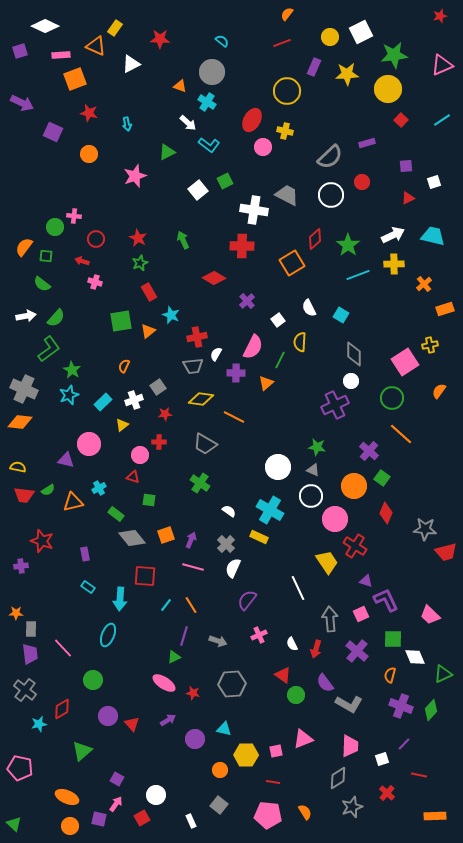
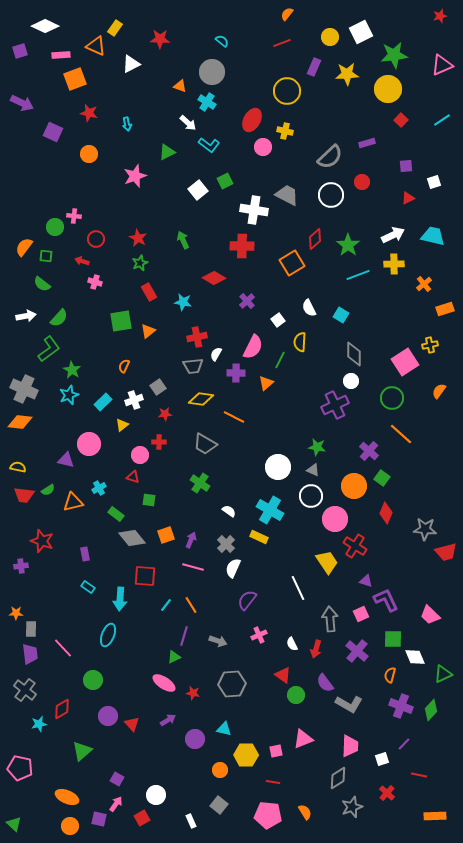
cyan star at (171, 315): moved 12 px right, 13 px up; rotated 12 degrees counterclockwise
green semicircle at (56, 318): moved 3 px right
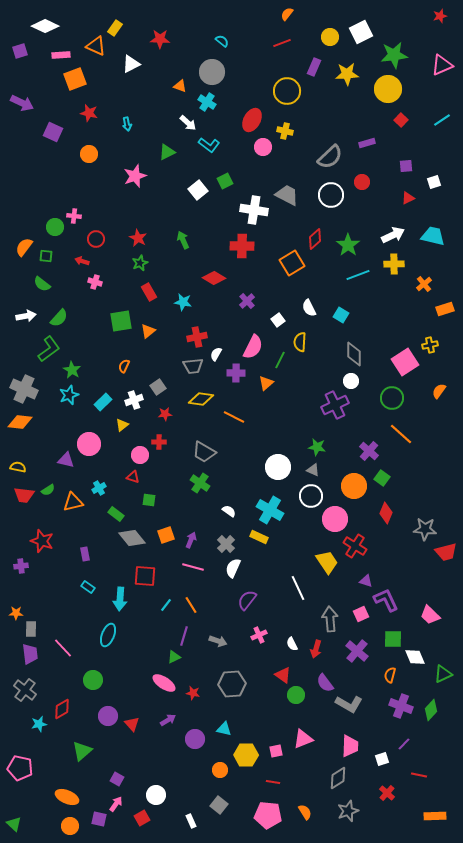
gray trapezoid at (205, 444): moved 1 px left, 8 px down
gray star at (352, 807): moved 4 px left, 4 px down
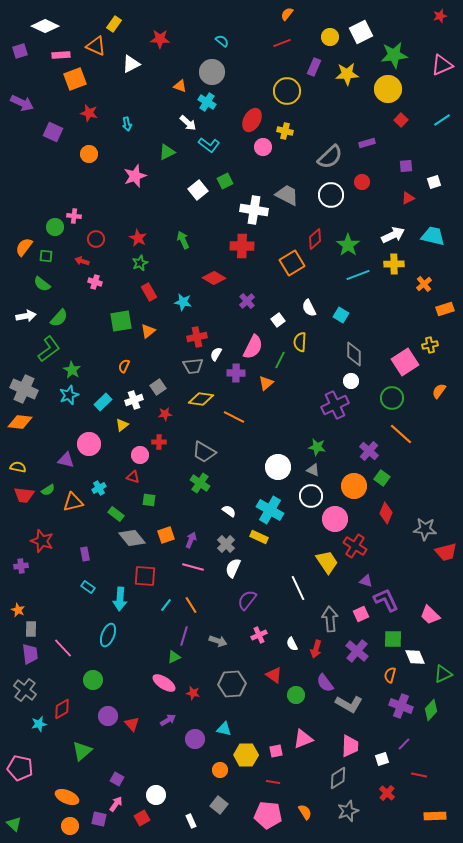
yellow rectangle at (115, 28): moved 1 px left, 4 px up
orange star at (16, 613): moved 2 px right, 3 px up; rotated 24 degrees clockwise
red triangle at (283, 675): moved 9 px left
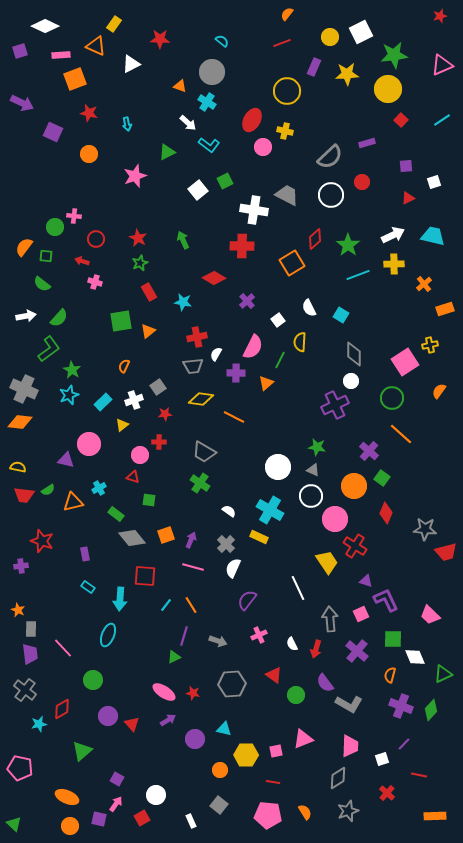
pink ellipse at (164, 683): moved 9 px down
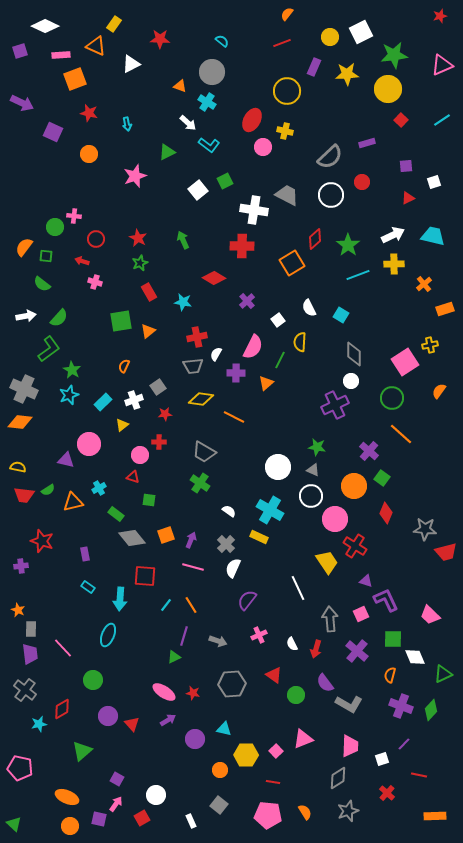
pink square at (276, 751): rotated 32 degrees counterclockwise
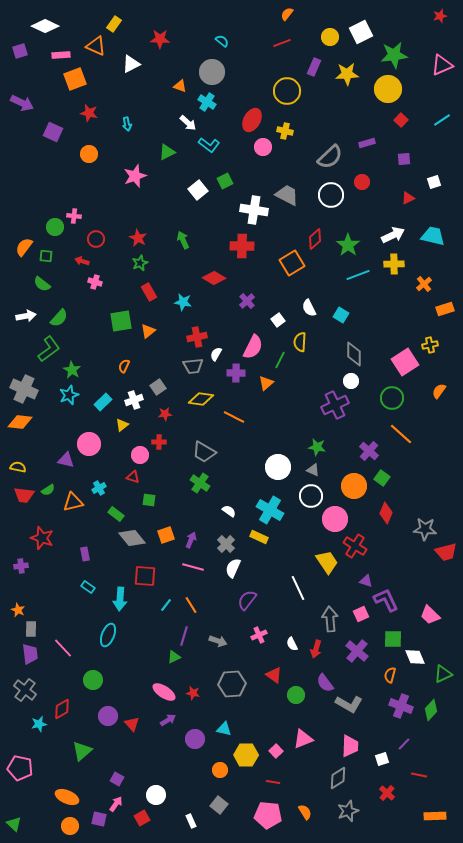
purple square at (406, 166): moved 2 px left, 7 px up
red star at (42, 541): moved 3 px up
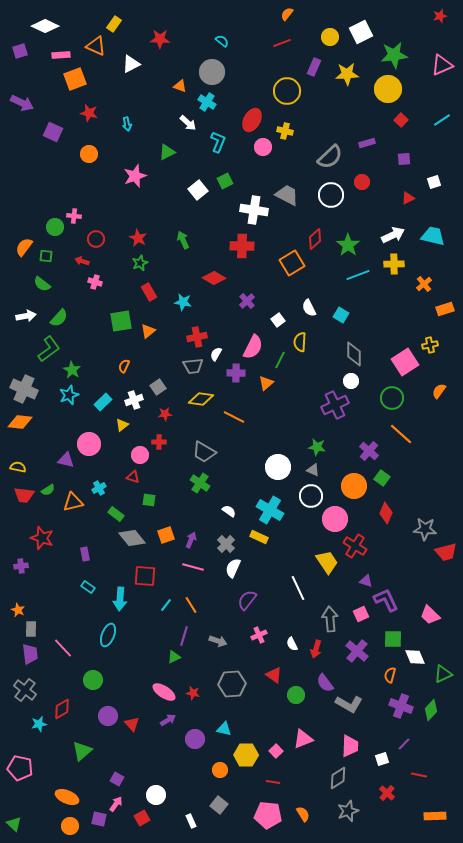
cyan L-shape at (209, 145): moved 9 px right, 3 px up; rotated 105 degrees counterclockwise
orange semicircle at (305, 812): moved 2 px left, 2 px down
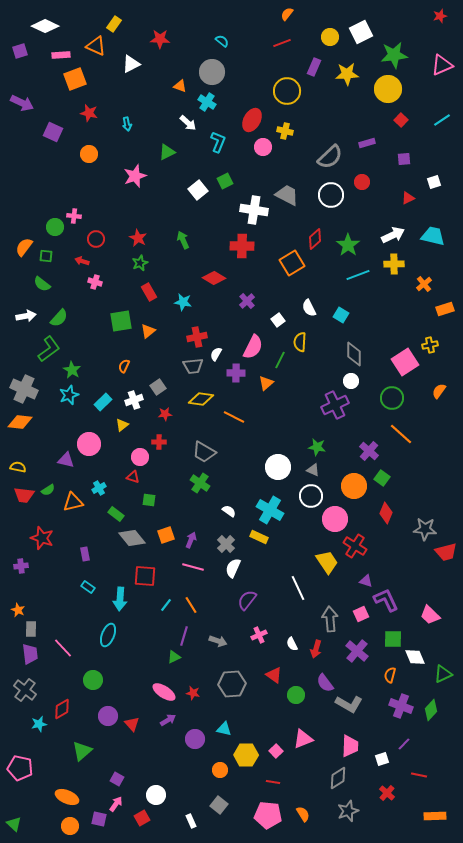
pink circle at (140, 455): moved 2 px down
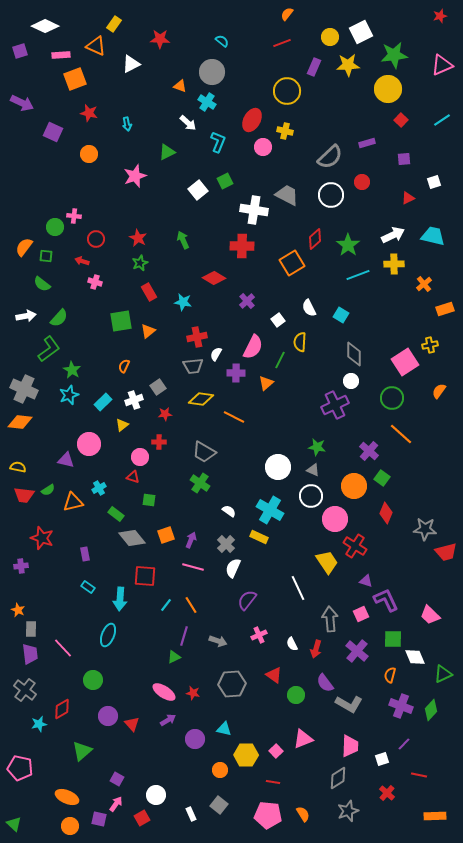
yellow star at (347, 74): moved 1 px right, 9 px up
white rectangle at (191, 821): moved 7 px up
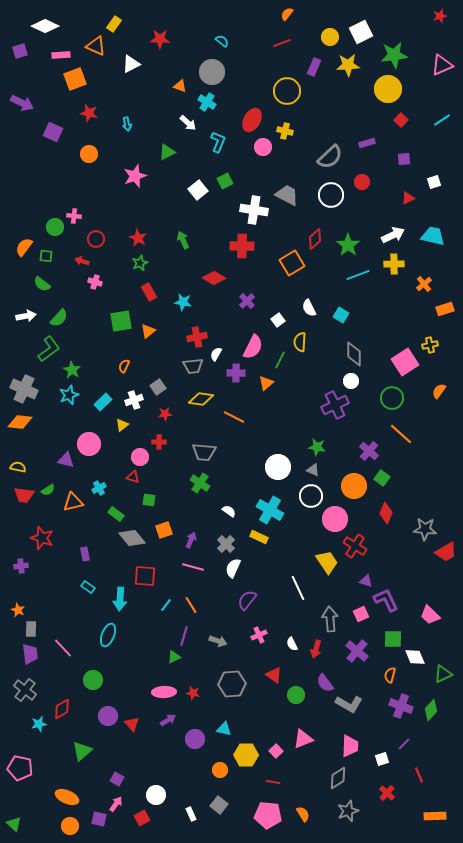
gray trapezoid at (204, 452): rotated 25 degrees counterclockwise
orange square at (166, 535): moved 2 px left, 5 px up
red trapezoid at (446, 552): rotated 15 degrees counterclockwise
pink ellipse at (164, 692): rotated 35 degrees counterclockwise
red line at (419, 775): rotated 56 degrees clockwise
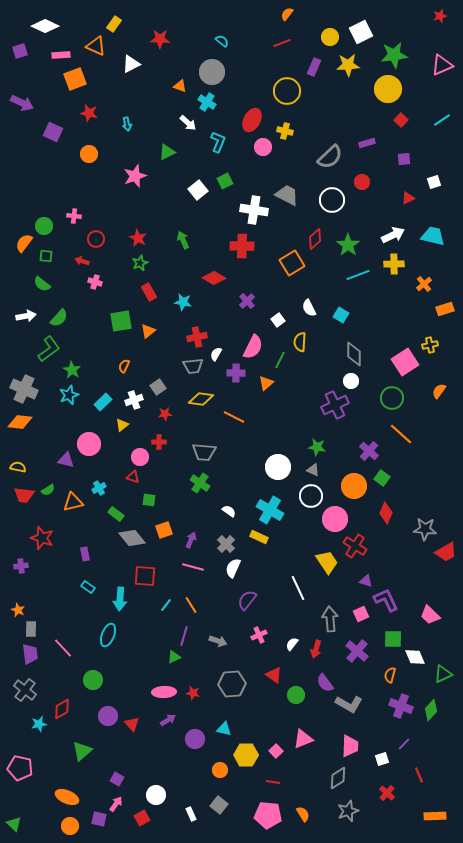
white circle at (331, 195): moved 1 px right, 5 px down
green circle at (55, 227): moved 11 px left, 1 px up
orange semicircle at (24, 247): moved 4 px up
white semicircle at (292, 644): rotated 64 degrees clockwise
